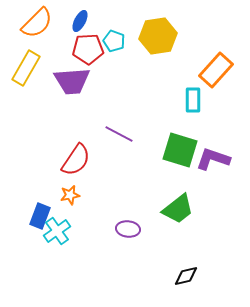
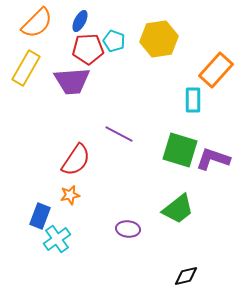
yellow hexagon: moved 1 px right, 3 px down
cyan cross: moved 8 px down
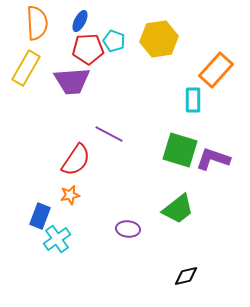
orange semicircle: rotated 48 degrees counterclockwise
purple line: moved 10 px left
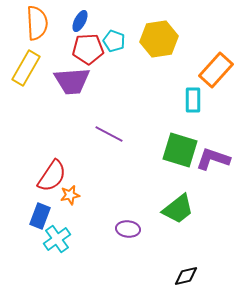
red semicircle: moved 24 px left, 16 px down
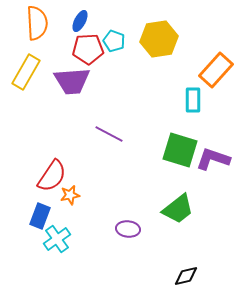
yellow rectangle: moved 4 px down
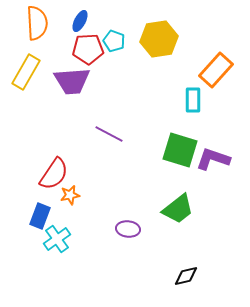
red semicircle: moved 2 px right, 2 px up
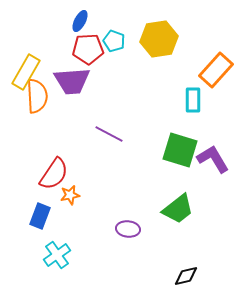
orange semicircle: moved 73 px down
purple L-shape: rotated 40 degrees clockwise
cyan cross: moved 16 px down
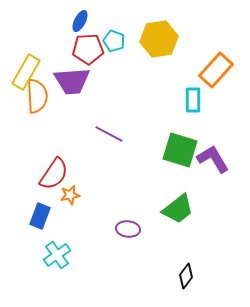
black diamond: rotated 40 degrees counterclockwise
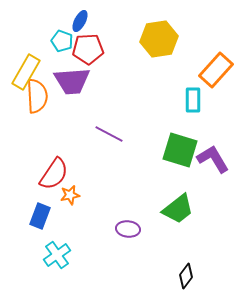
cyan pentagon: moved 52 px left
